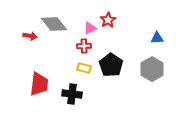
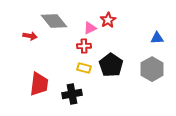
gray diamond: moved 3 px up
black cross: rotated 18 degrees counterclockwise
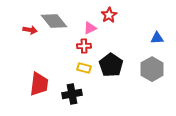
red star: moved 1 px right, 5 px up
red arrow: moved 6 px up
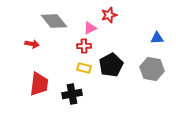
red star: rotated 14 degrees clockwise
red arrow: moved 2 px right, 14 px down
black pentagon: rotated 10 degrees clockwise
gray hexagon: rotated 20 degrees counterclockwise
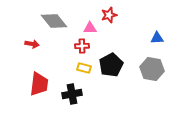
pink triangle: rotated 24 degrees clockwise
red cross: moved 2 px left
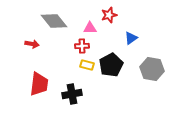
blue triangle: moved 26 px left; rotated 32 degrees counterclockwise
yellow rectangle: moved 3 px right, 3 px up
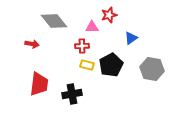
pink triangle: moved 2 px right, 1 px up
